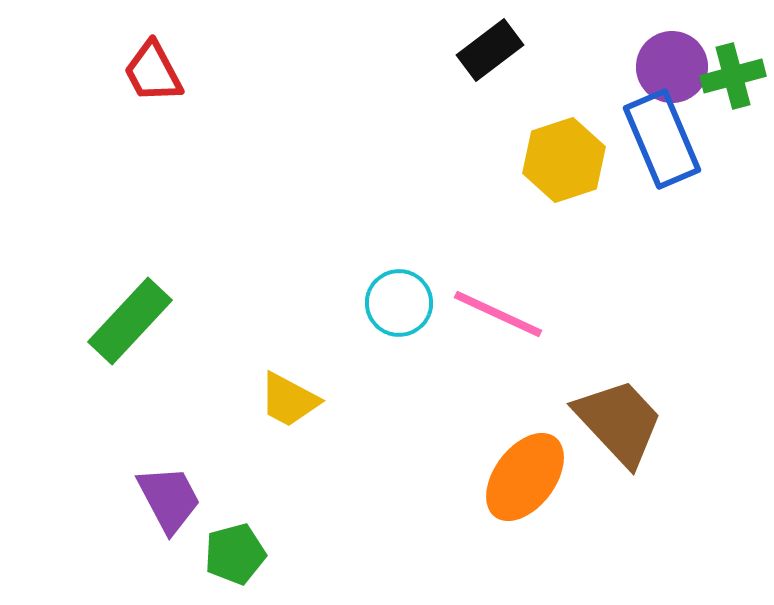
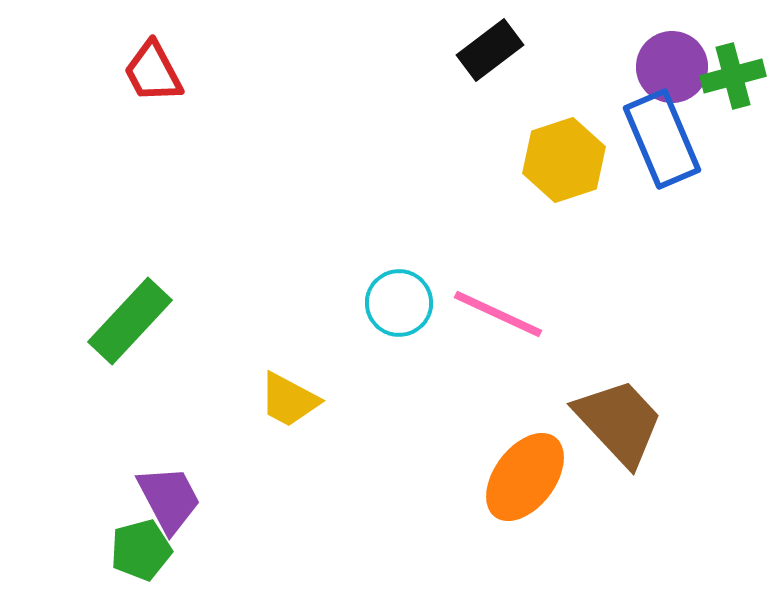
green pentagon: moved 94 px left, 4 px up
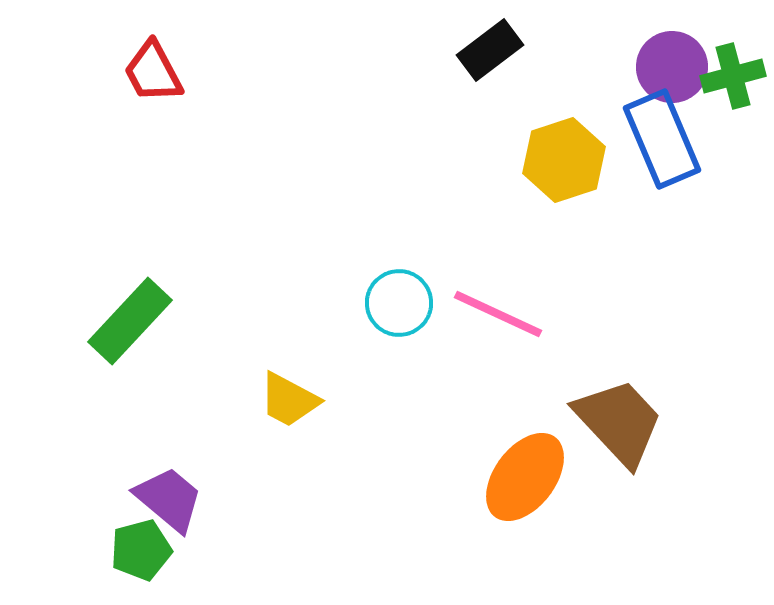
purple trapezoid: rotated 22 degrees counterclockwise
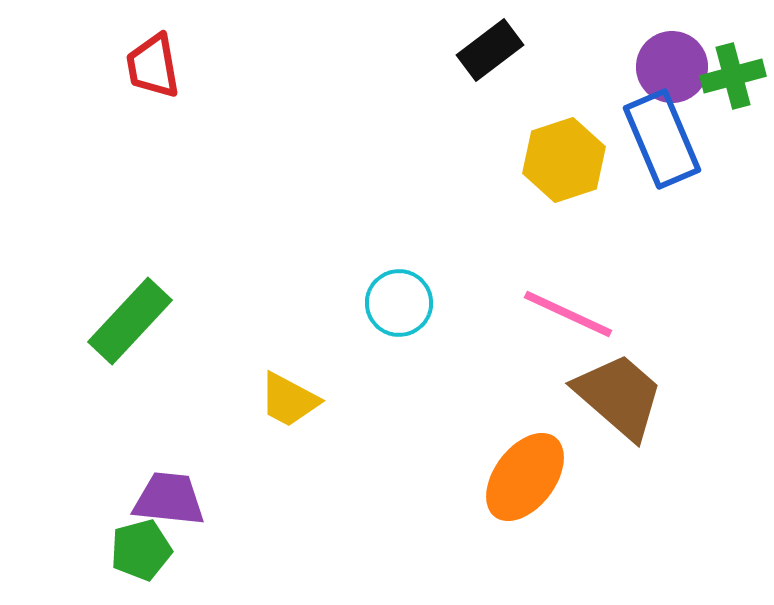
red trapezoid: moved 6 px up; rotated 18 degrees clockwise
pink line: moved 70 px right
brown trapezoid: moved 26 px up; rotated 6 degrees counterclockwise
purple trapezoid: rotated 34 degrees counterclockwise
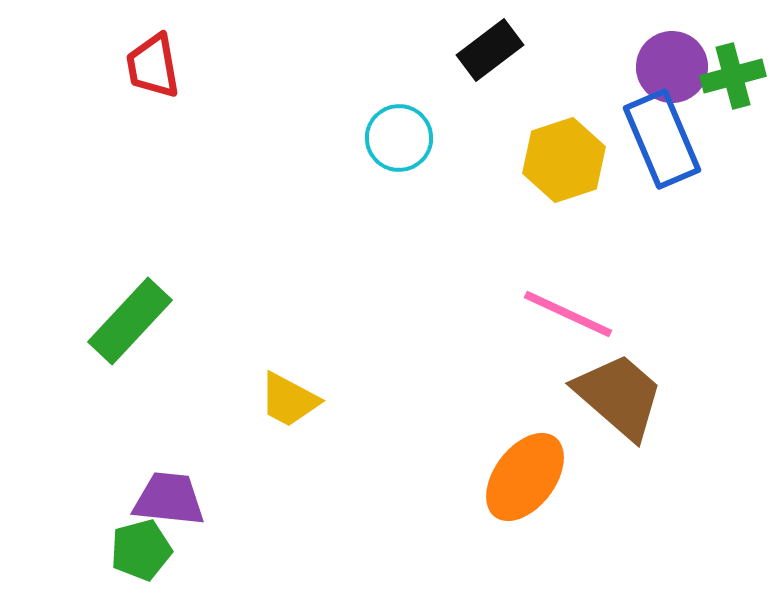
cyan circle: moved 165 px up
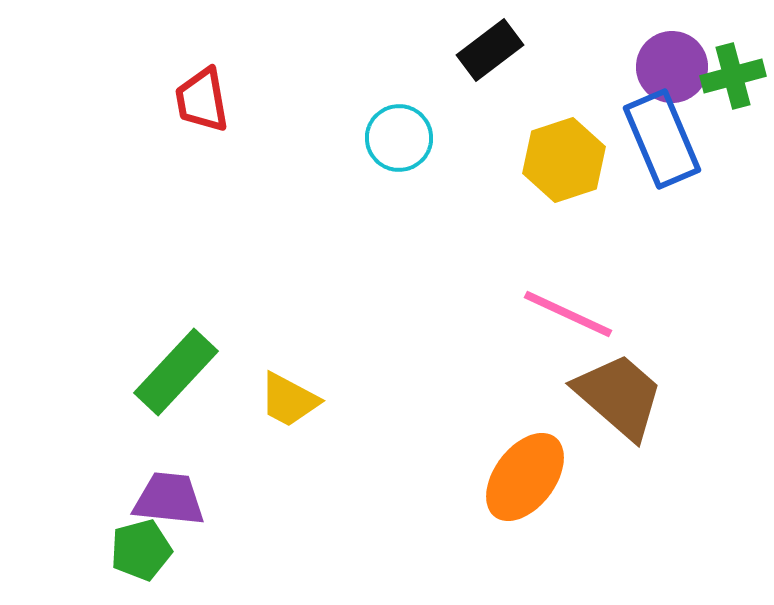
red trapezoid: moved 49 px right, 34 px down
green rectangle: moved 46 px right, 51 px down
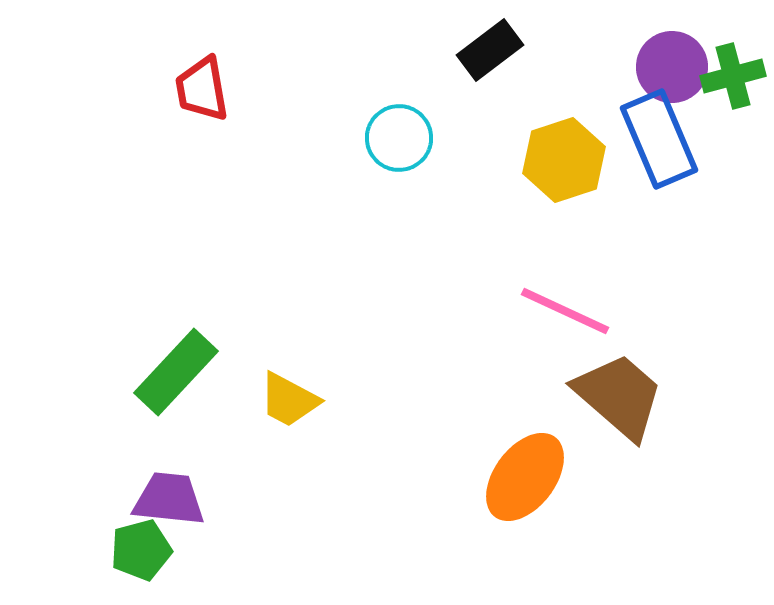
red trapezoid: moved 11 px up
blue rectangle: moved 3 px left
pink line: moved 3 px left, 3 px up
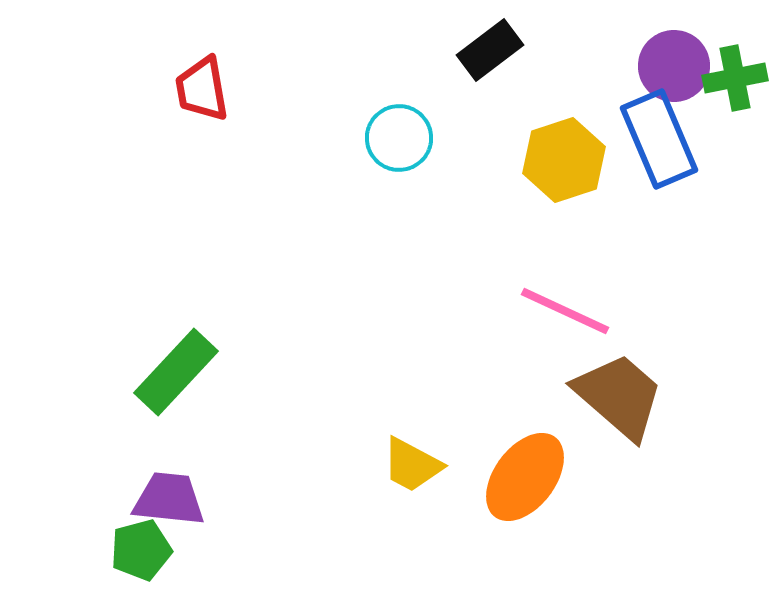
purple circle: moved 2 px right, 1 px up
green cross: moved 2 px right, 2 px down; rotated 4 degrees clockwise
yellow trapezoid: moved 123 px right, 65 px down
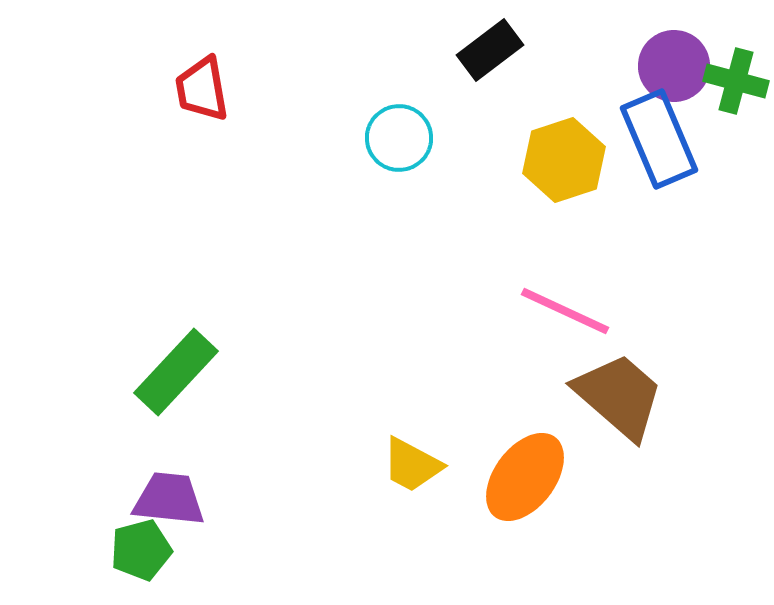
green cross: moved 1 px right, 3 px down; rotated 26 degrees clockwise
